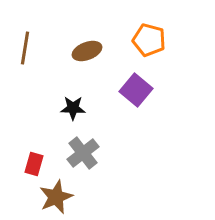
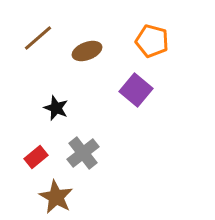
orange pentagon: moved 3 px right, 1 px down
brown line: moved 13 px right, 10 px up; rotated 40 degrees clockwise
black star: moved 17 px left; rotated 20 degrees clockwise
red rectangle: moved 2 px right, 7 px up; rotated 35 degrees clockwise
brown star: rotated 20 degrees counterclockwise
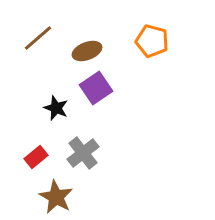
purple square: moved 40 px left, 2 px up; rotated 16 degrees clockwise
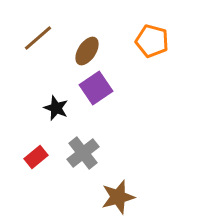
brown ellipse: rotated 36 degrees counterclockwise
brown star: moved 62 px right; rotated 28 degrees clockwise
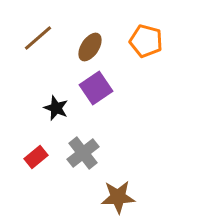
orange pentagon: moved 6 px left
brown ellipse: moved 3 px right, 4 px up
brown star: rotated 12 degrees clockwise
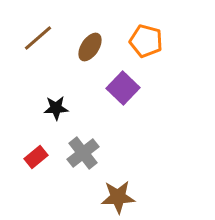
purple square: moved 27 px right; rotated 12 degrees counterclockwise
black star: rotated 25 degrees counterclockwise
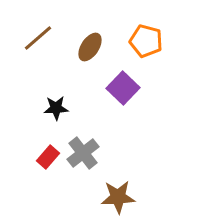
red rectangle: moved 12 px right; rotated 10 degrees counterclockwise
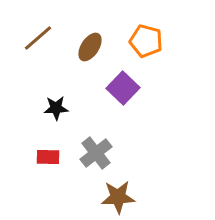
gray cross: moved 13 px right
red rectangle: rotated 50 degrees clockwise
